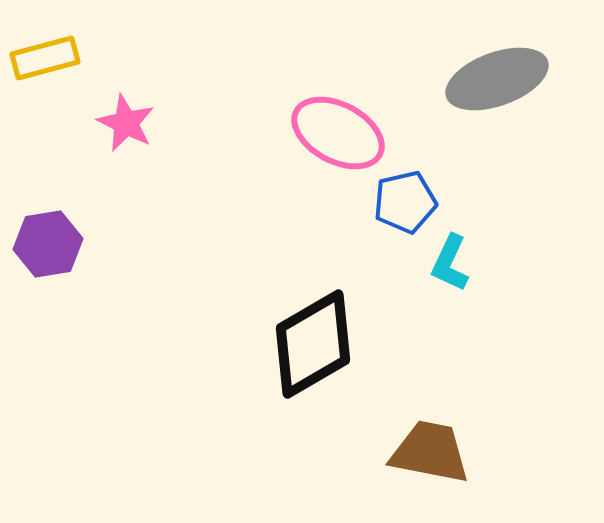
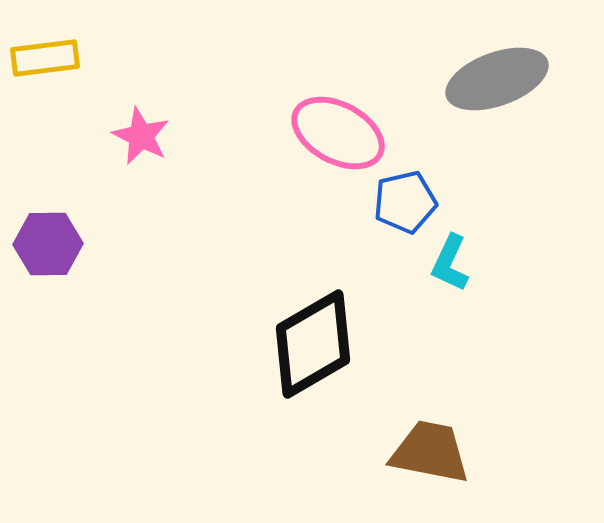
yellow rectangle: rotated 8 degrees clockwise
pink star: moved 15 px right, 13 px down
purple hexagon: rotated 8 degrees clockwise
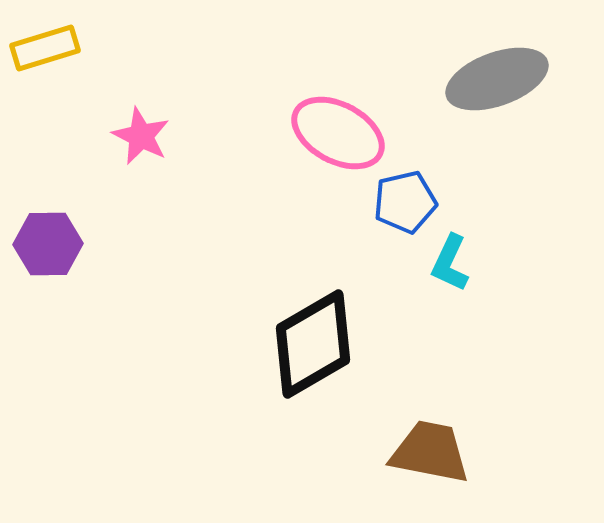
yellow rectangle: moved 10 px up; rotated 10 degrees counterclockwise
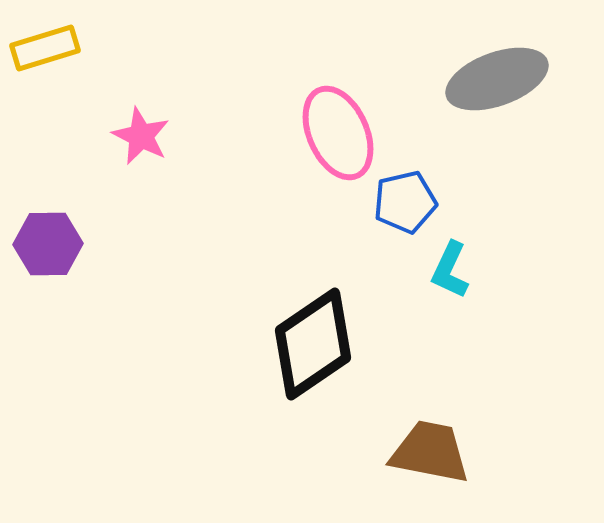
pink ellipse: rotated 38 degrees clockwise
cyan L-shape: moved 7 px down
black diamond: rotated 4 degrees counterclockwise
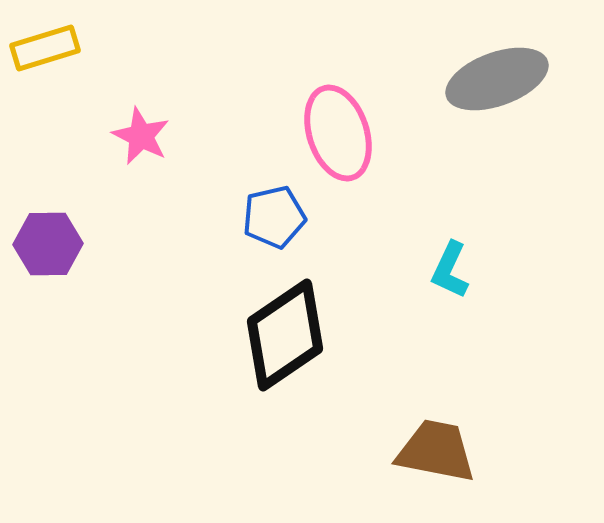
pink ellipse: rotated 6 degrees clockwise
blue pentagon: moved 131 px left, 15 px down
black diamond: moved 28 px left, 9 px up
brown trapezoid: moved 6 px right, 1 px up
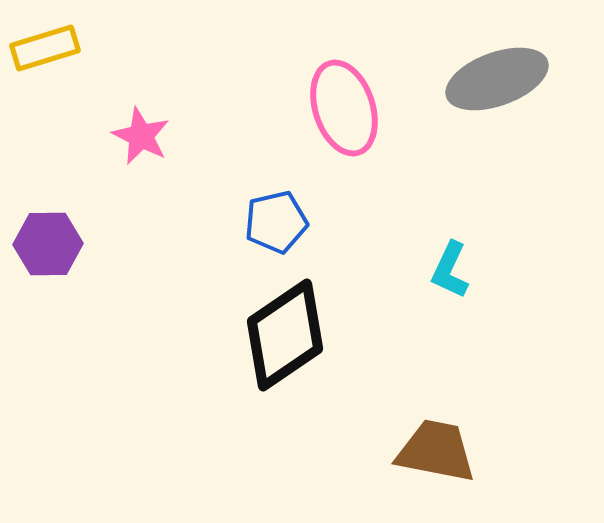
pink ellipse: moved 6 px right, 25 px up
blue pentagon: moved 2 px right, 5 px down
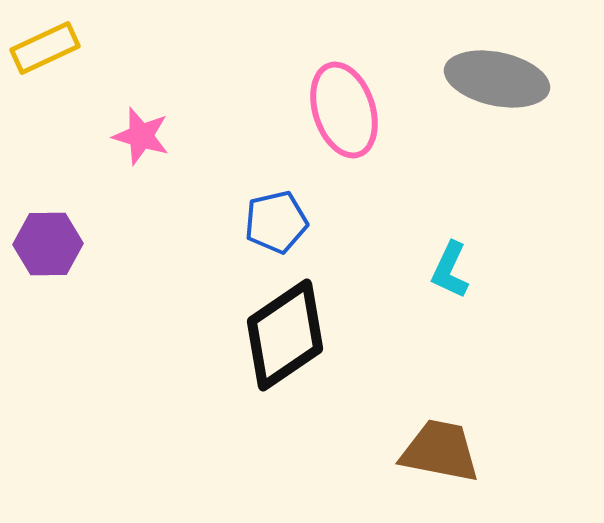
yellow rectangle: rotated 8 degrees counterclockwise
gray ellipse: rotated 32 degrees clockwise
pink ellipse: moved 2 px down
pink star: rotated 10 degrees counterclockwise
brown trapezoid: moved 4 px right
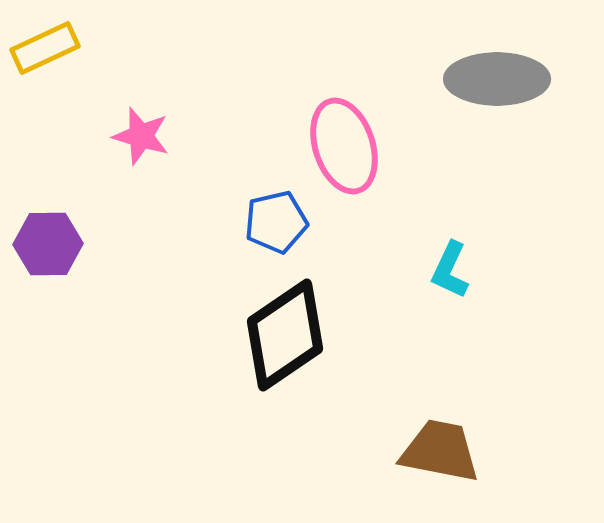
gray ellipse: rotated 12 degrees counterclockwise
pink ellipse: moved 36 px down
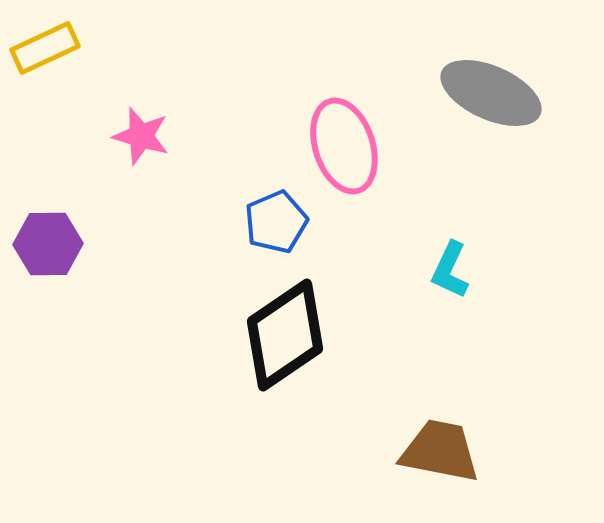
gray ellipse: moved 6 px left, 14 px down; rotated 24 degrees clockwise
blue pentagon: rotated 10 degrees counterclockwise
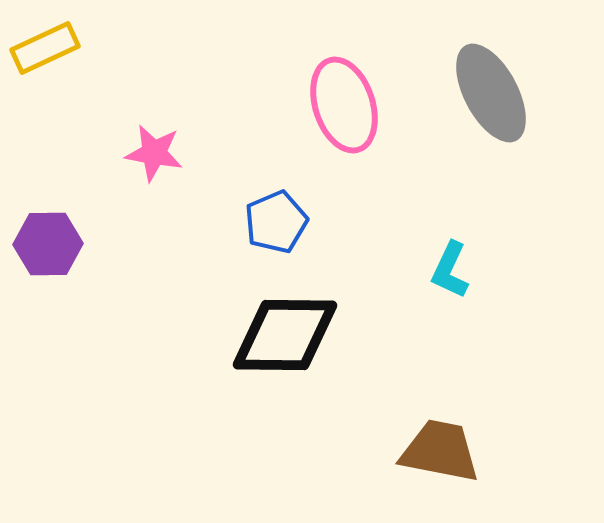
gray ellipse: rotated 38 degrees clockwise
pink star: moved 13 px right, 17 px down; rotated 6 degrees counterclockwise
pink ellipse: moved 41 px up
black diamond: rotated 35 degrees clockwise
